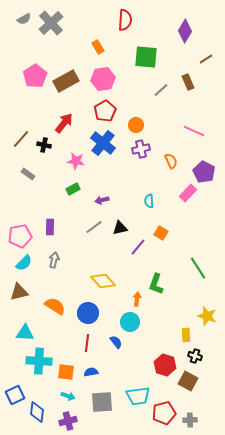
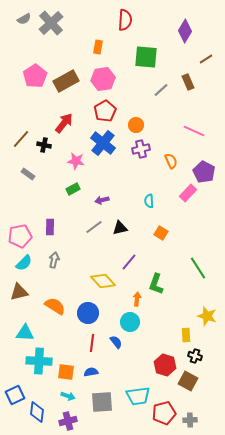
orange rectangle at (98, 47): rotated 40 degrees clockwise
purple line at (138, 247): moved 9 px left, 15 px down
red line at (87, 343): moved 5 px right
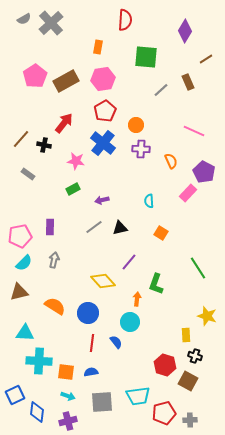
purple cross at (141, 149): rotated 18 degrees clockwise
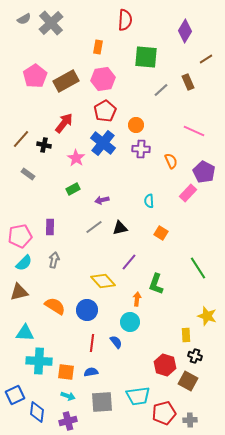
pink star at (76, 161): moved 3 px up; rotated 24 degrees clockwise
blue circle at (88, 313): moved 1 px left, 3 px up
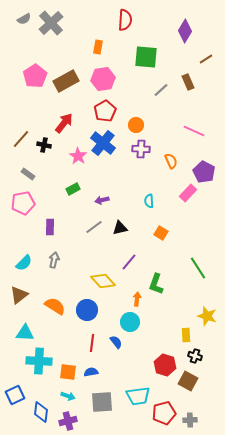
pink star at (76, 158): moved 2 px right, 2 px up
pink pentagon at (20, 236): moved 3 px right, 33 px up
brown triangle at (19, 292): moved 3 px down; rotated 24 degrees counterclockwise
orange square at (66, 372): moved 2 px right
blue diamond at (37, 412): moved 4 px right
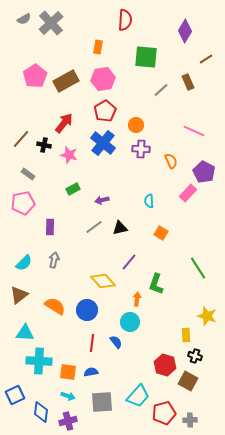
pink star at (78, 156): moved 9 px left, 1 px up; rotated 18 degrees counterclockwise
cyan trapezoid at (138, 396): rotated 40 degrees counterclockwise
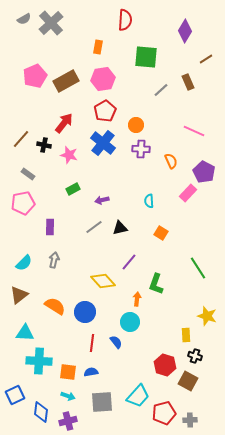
pink pentagon at (35, 76): rotated 10 degrees clockwise
blue circle at (87, 310): moved 2 px left, 2 px down
